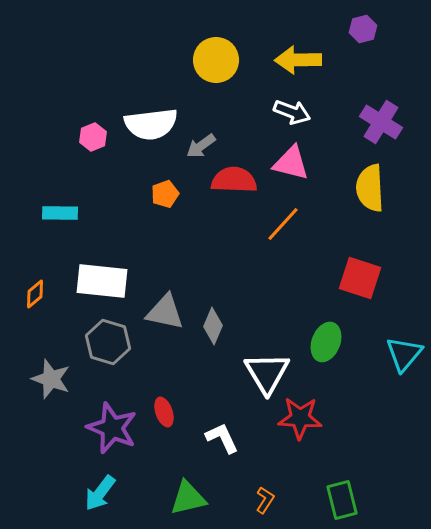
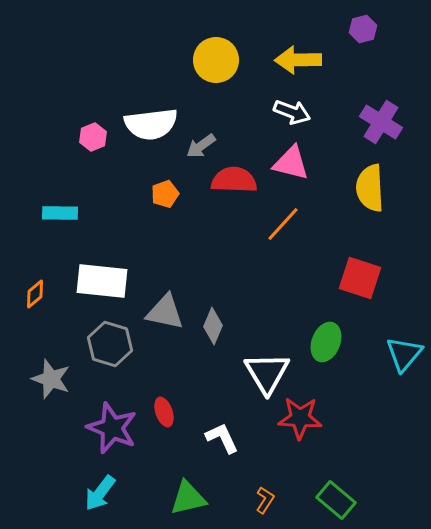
gray hexagon: moved 2 px right, 2 px down
green rectangle: moved 6 px left; rotated 36 degrees counterclockwise
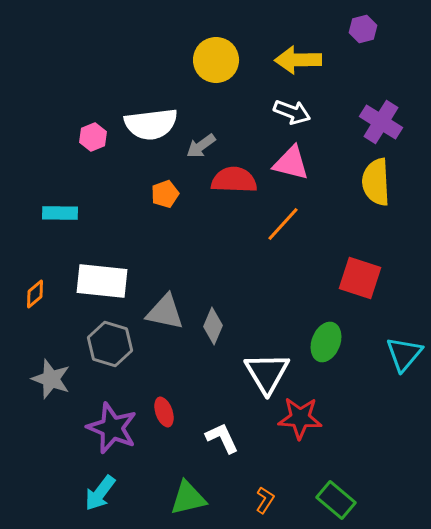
yellow semicircle: moved 6 px right, 6 px up
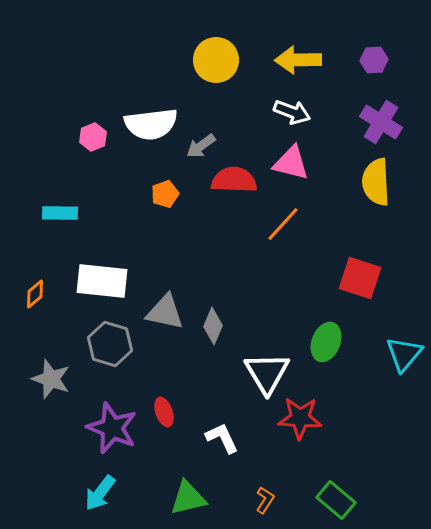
purple hexagon: moved 11 px right, 31 px down; rotated 12 degrees clockwise
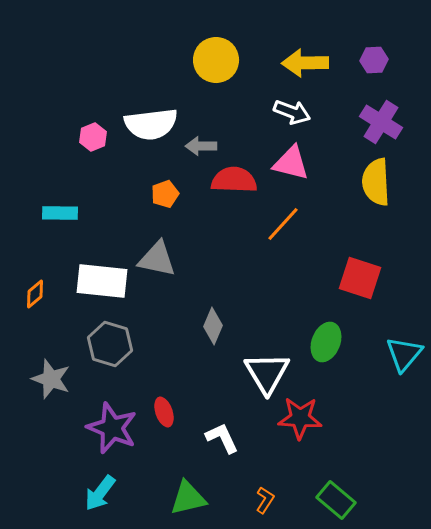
yellow arrow: moved 7 px right, 3 px down
gray arrow: rotated 36 degrees clockwise
gray triangle: moved 8 px left, 53 px up
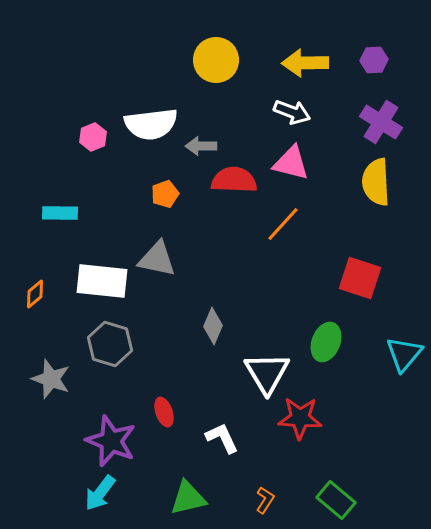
purple star: moved 1 px left, 13 px down
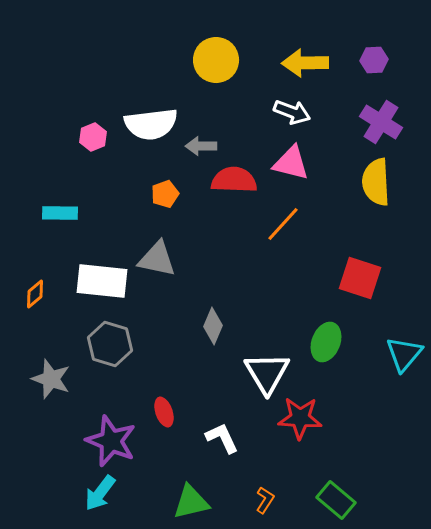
green triangle: moved 3 px right, 4 px down
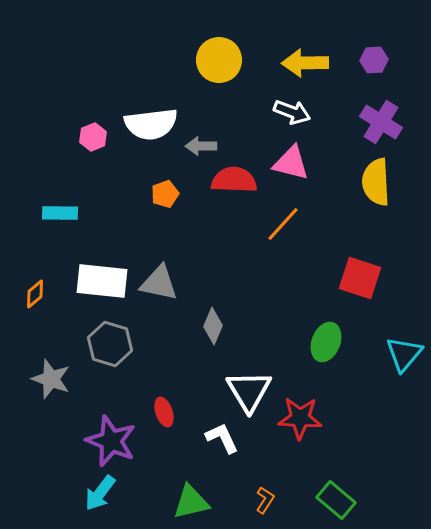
yellow circle: moved 3 px right
gray triangle: moved 2 px right, 24 px down
white triangle: moved 18 px left, 18 px down
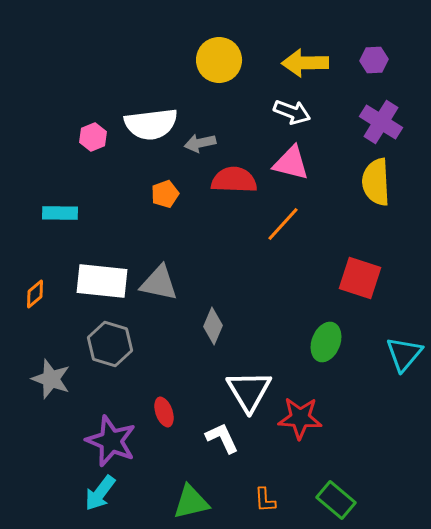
gray arrow: moved 1 px left, 3 px up; rotated 12 degrees counterclockwise
orange L-shape: rotated 144 degrees clockwise
